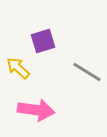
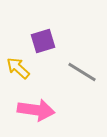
gray line: moved 5 px left
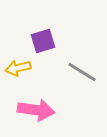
yellow arrow: rotated 55 degrees counterclockwise
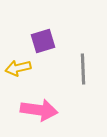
gray line: moved 1 px right, 3 px up; rotated 56 degrees clockwise
pink arrow: moved 3 px right
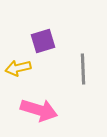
pink arrow: rotated 9 degrees clockwise
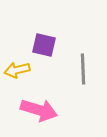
purple square: moved 1 px right, 4 px down; rotated 30 degrees clockwise
yellow arrow: moved 1 px left, 2 px down
